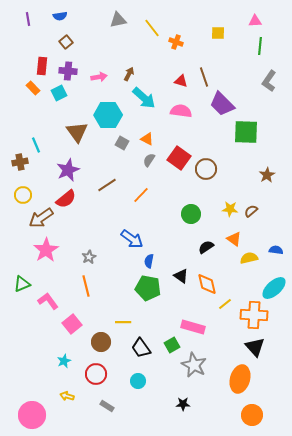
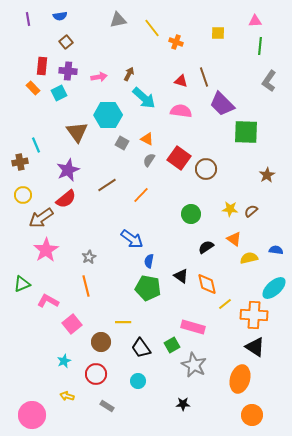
pink L-shape at (48, 301): rotated 25 degrees counterclockwise
black triangle at (255, 347): rotated 15 degrees counterclockwise
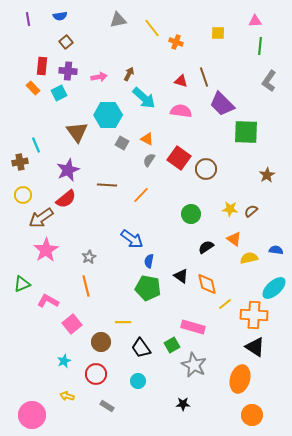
brown line at (107, 185): rotated 36 degrees clockwise
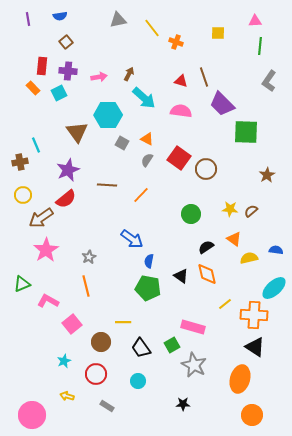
gray semicircle at (149, 160): moved 2 px left
orange diamond at (207, 284): moved 10 px up
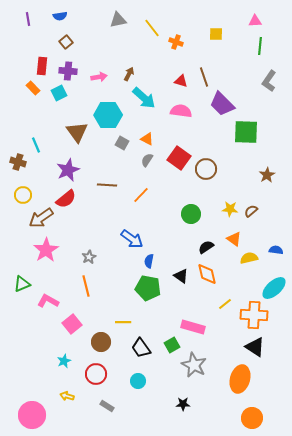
yellow square at (218, 33): moved 2 px left, 1 px down
brown cross at (20, 162): moved 2 px left; rotated 28 degrees clockwise
orange circle at (252, 415): moved 3 px down
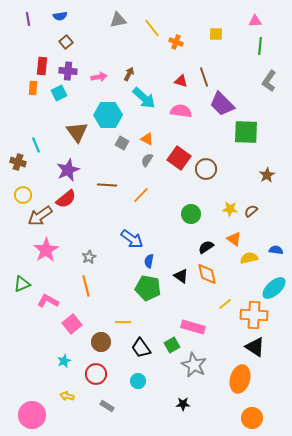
orange rectangle at (33, 88): rotated 48 degrees clockwise
brown arrow at (41, 218): moved 1 px left, 2 px up
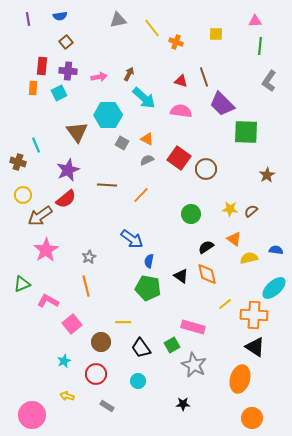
gray semicircle at (147, 160): rotated 32 degrees clockwise
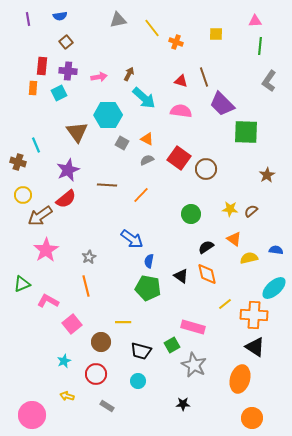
black trapezoid at (141, 348): moved 3 px down; rotated 40 degrees counterclockwise
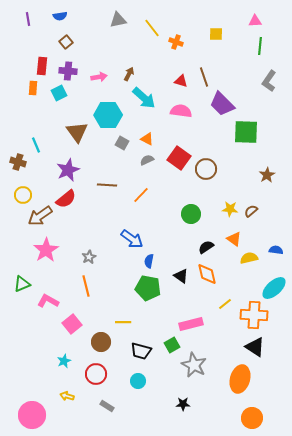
pink rectangle at (193, 327): moved 2 px left, 3 px up; rotated 30 degrees counterclockwise
